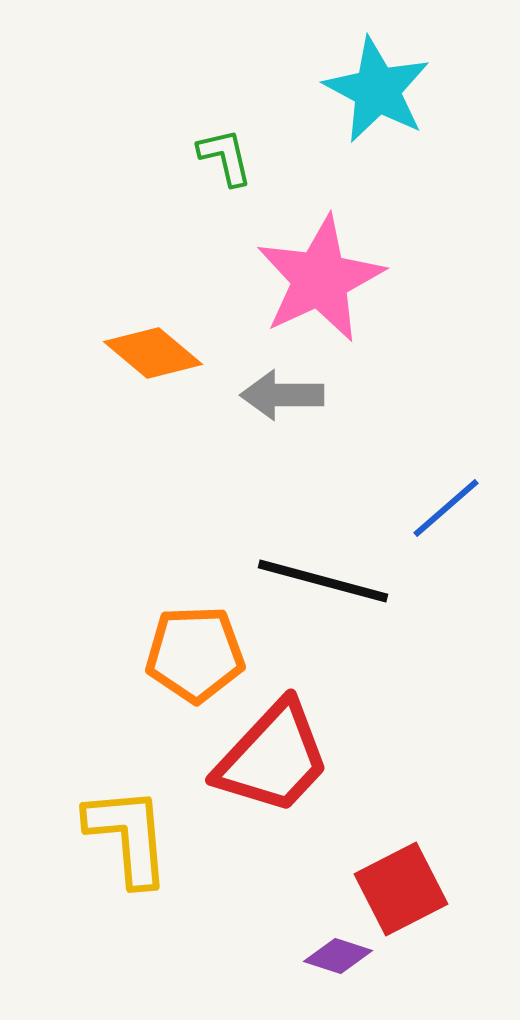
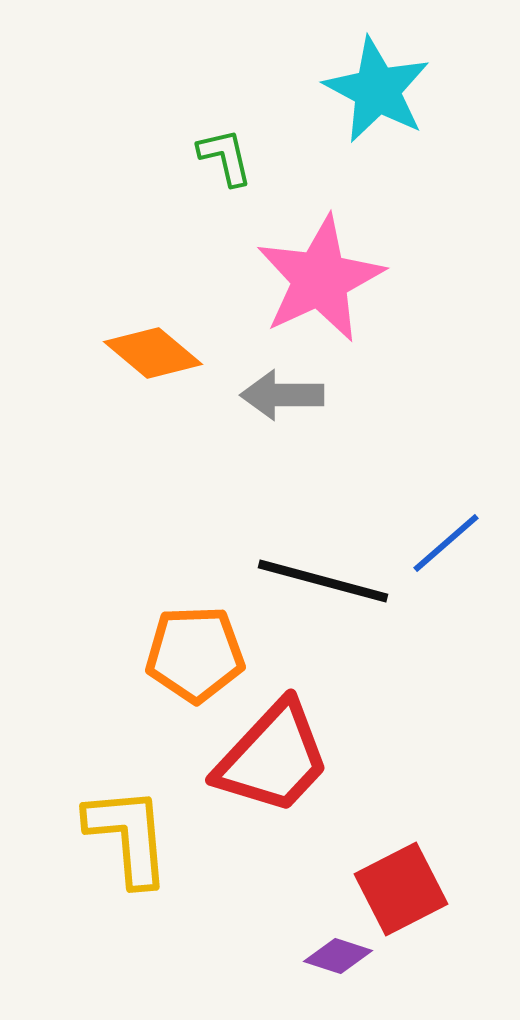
blue line: moved 35 px down
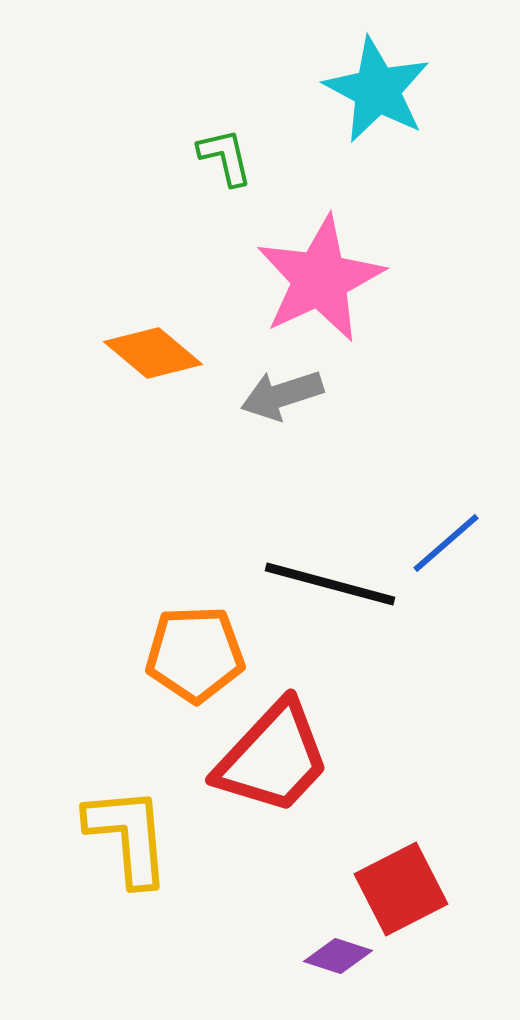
gray arrow: rotated 18 degrees counterclockwise
black line: moved 7 px right, 3 px down
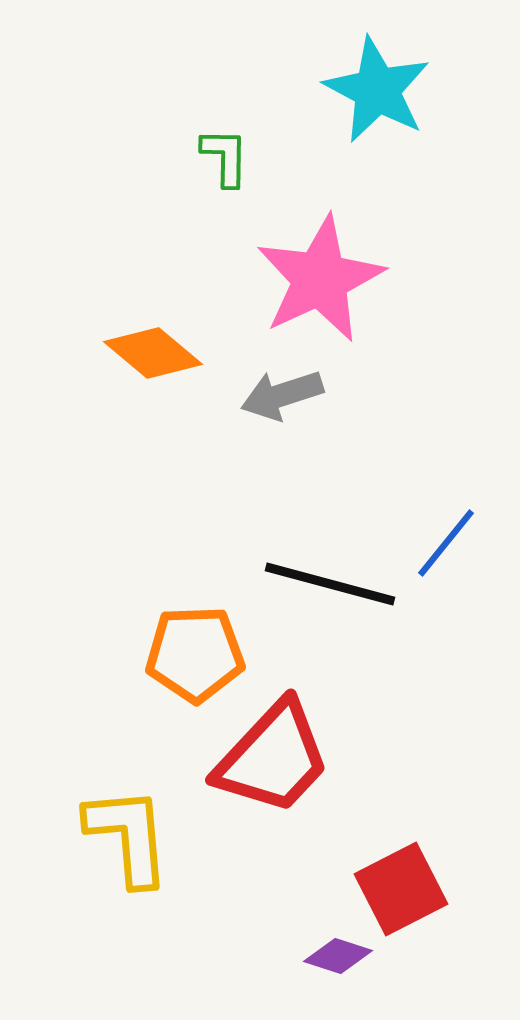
green L-shape: rotated 14 degrees clockwise
blue line: rotated 10 degrees counterclockwise
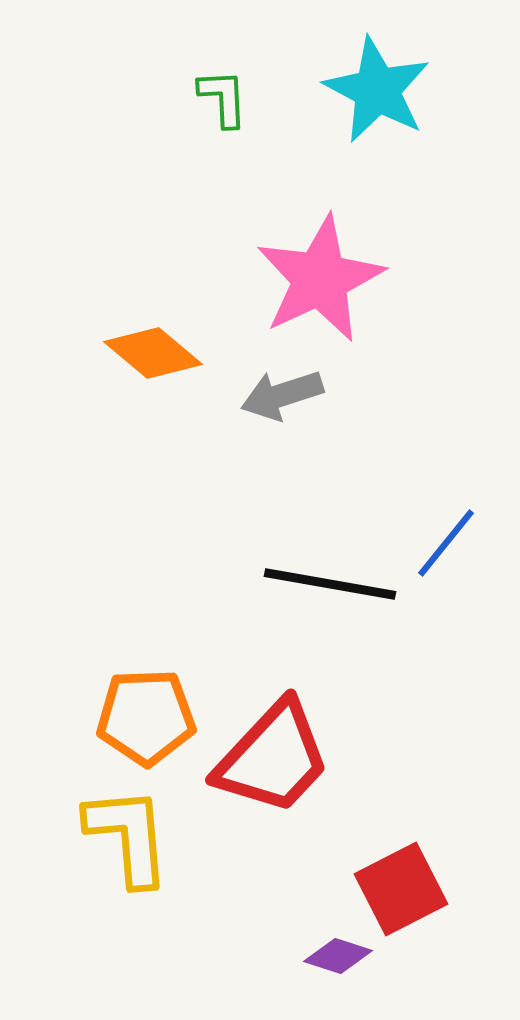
green L-shape: moved 2 px left, 59 px up; rotated 4 degrees counterclockwise
black line: rotated 5 degrees counterclockwise
orange pentagon: moved 49 px left, 63 px down
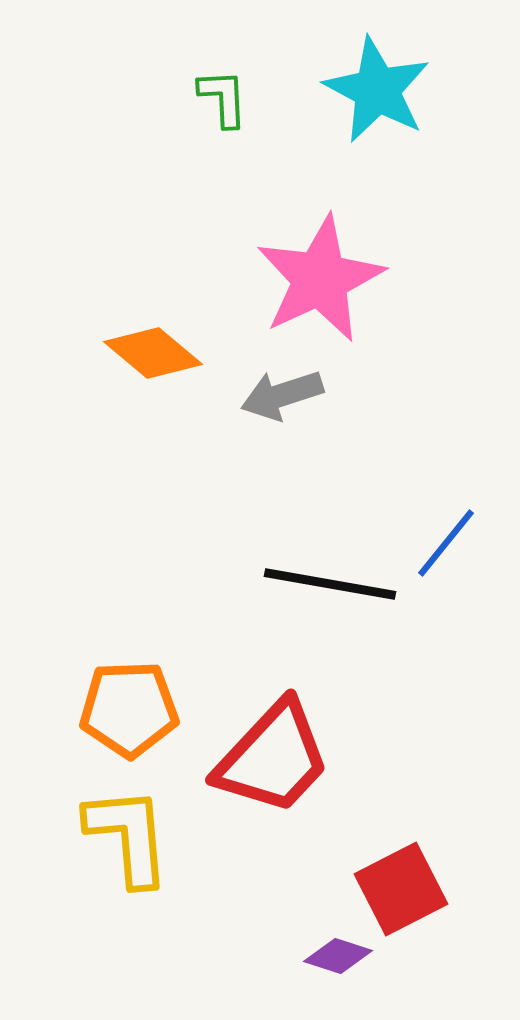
orange pentagon: moved 17 px left, 8 px up
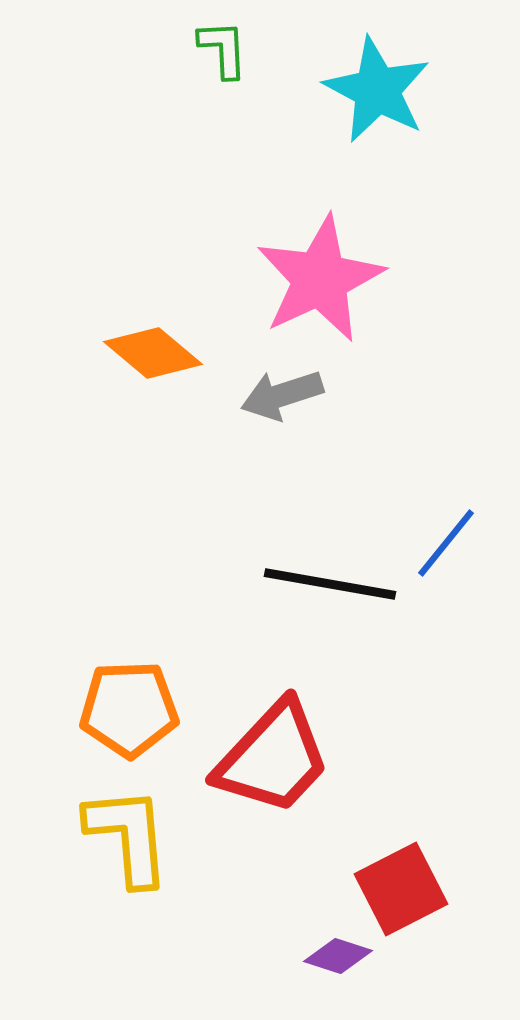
green L-shape: moved 49 px up
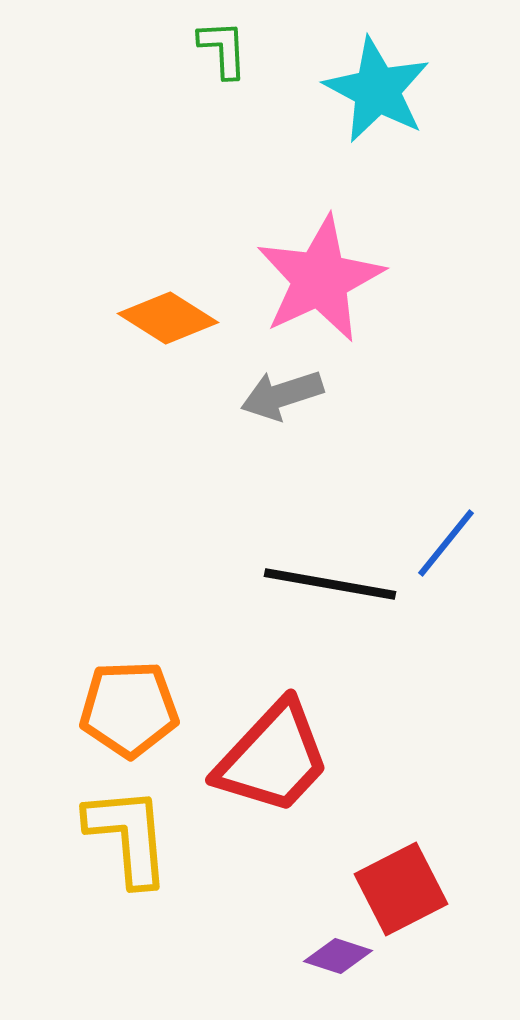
orange diamond: moved 15 px right, 35 px up; rotated 8 degrees counterclockwise
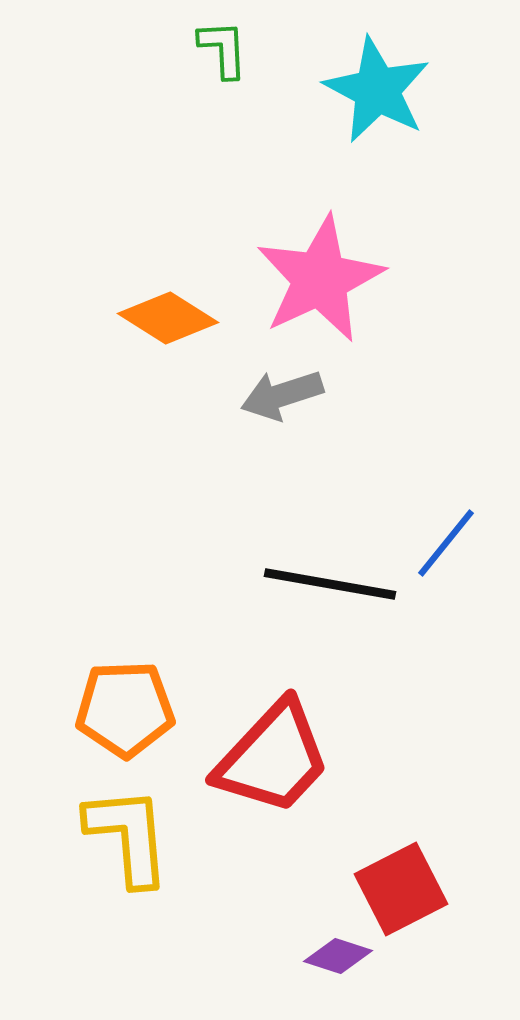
orange pentagon: moved 4 px left
